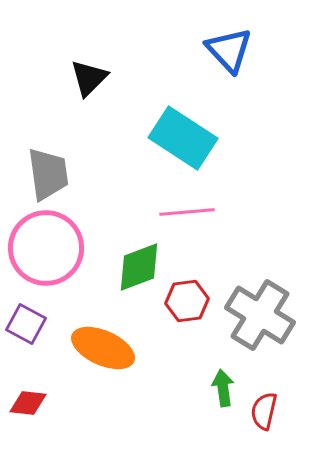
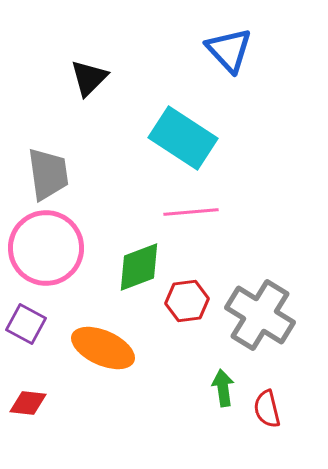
pink line: moved 4 px right
red semicircle: moved 3 px right, 2 px up; rotated 27 degrees counterclockwise
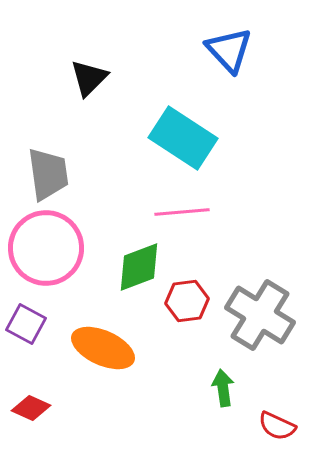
pink line: moved 9 px left
red diamond: moved 3 px right, 5 px down; rotated 18 degrees clockwise
red semicircle: moved 10 px right, 17 px down; rotated 51 degrees counterclockwise
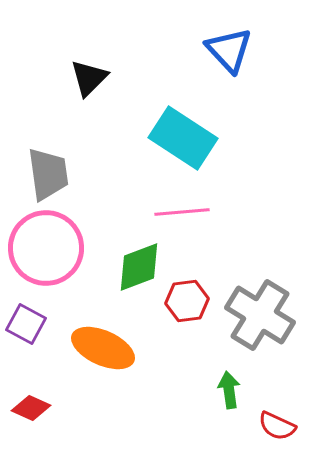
green arrow: moved 6 px right, 2 px down
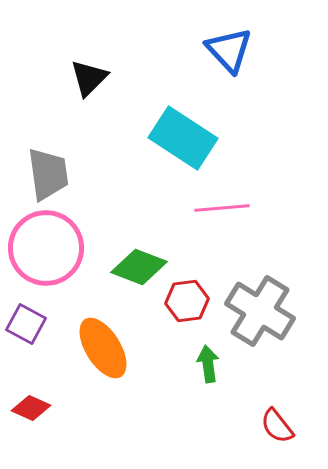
pink line: moved 40 px right, 4 px up
green diamond: rotated 42 degrees clockwise
gray cross: moved 4 px up
orange ellipse: rotated 34 degrees clockwise
green arrow: moved 21 px left, 26 px up
red semicircle: rotated 27 degrees clockwise
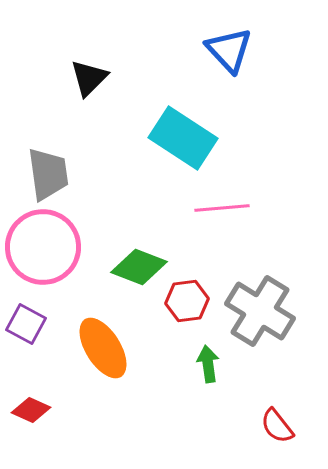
pink circle: moved 3 px left, 1 px up
red diamond: moved 2 px down
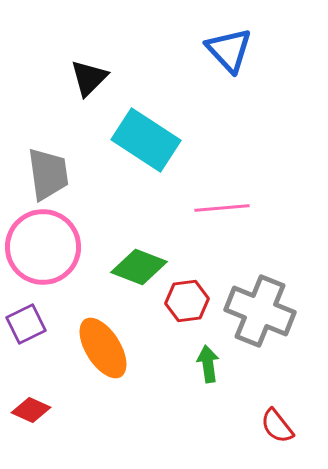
cyan rectangle: moved 37 px left, 2 px down
gray cross: rotated 10 degrees counterclockwise
purple square: rotated 36 degrees clockwise
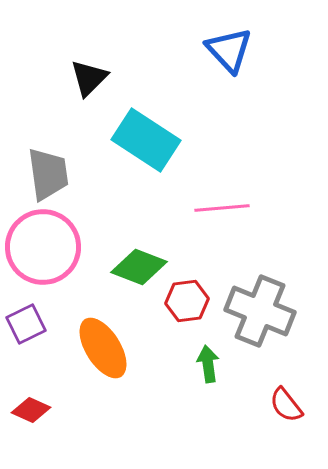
red semicircle: moved 9 px right, 21 px up
